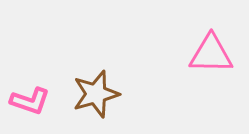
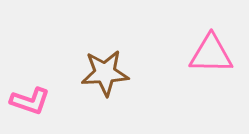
brown star: moved 9 px right, 21 px up; rotated 12 degrees clockwise
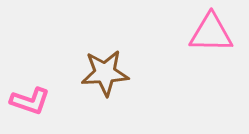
pink triangle: moved 21 px up
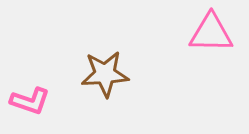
brown star: moved 1 px down
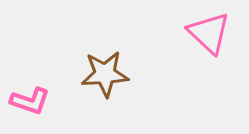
pink triangle: moved 2 px left; rotated 42 degrees clockwise
